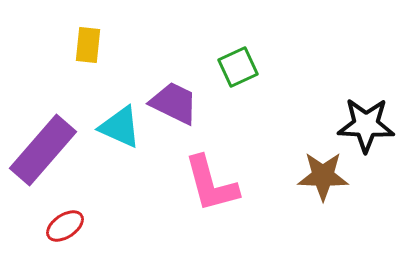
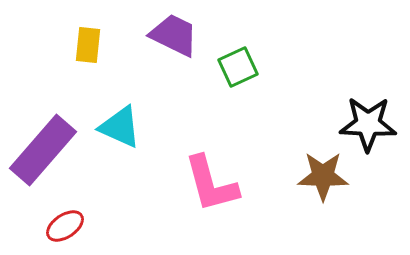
purple trapezoid: moved 68 px up
black star: moved 2 px right, 1 px up
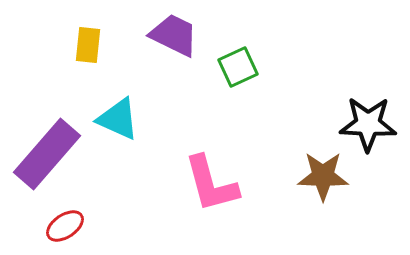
cyan triangle: moved 2 px left, 8 px up
purple rectangle: moved 4 px right, 4 px down
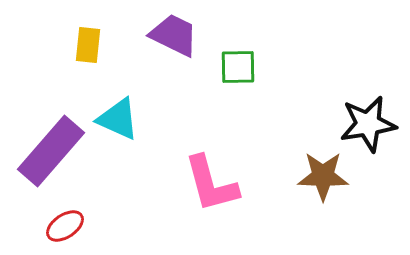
green square: rotated 24 degrees clockwise
black star: rotated 12 degrees counterclockwise
purple rectangle: moved 4 px right, 3 px up
